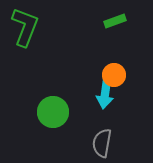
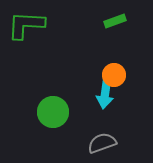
green L-shape: moved 1 px right, 2 px up; rotated 108 degrees counterclockwise
gray semicircle: rotated 60 degrees clockwise
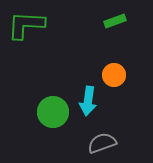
cyan arrow: moved 17 px left, 7 px down
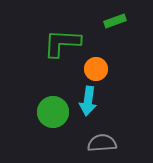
green L-shape: moved 36 px right, 18 px down
orange circle: moved 18 px left, 6 px up
gray semicircle: rotated 16 degrees clockwise
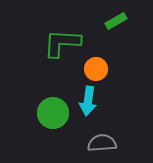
green rectangle: moved 1 px right; rotated 10 degrees counterclockwise
green circle: moved 1 px down
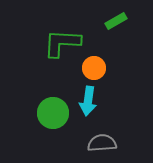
orange circle: moved 2 px left, 1 px up
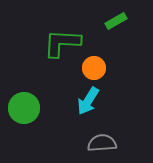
cyan arrow: rotated 24 degrees clockwise
green circle: moved 29 px left, 5 px up
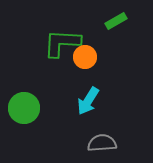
orange circle: moved 9 px left, 11 px up
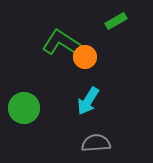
green L-shape: rotated 30 degrees clockwise
gray semicircle: moved 6 px left
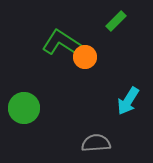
green rectangle: rotated 15 degrees counterclockwise
cyan arrow: moved 40 px right
